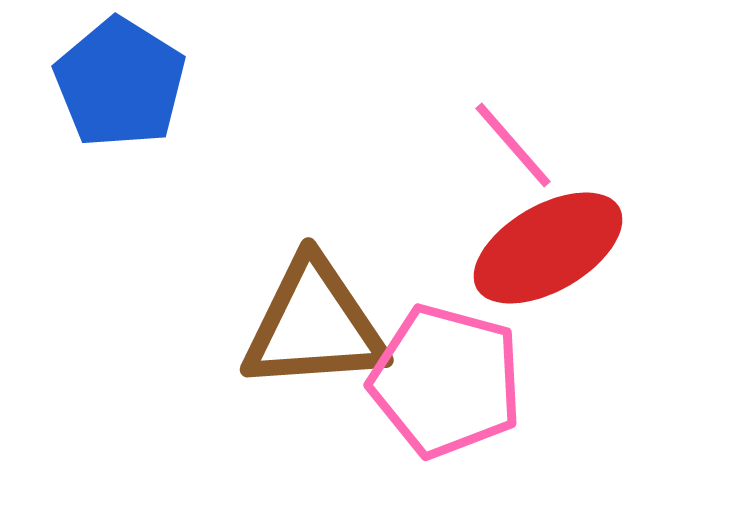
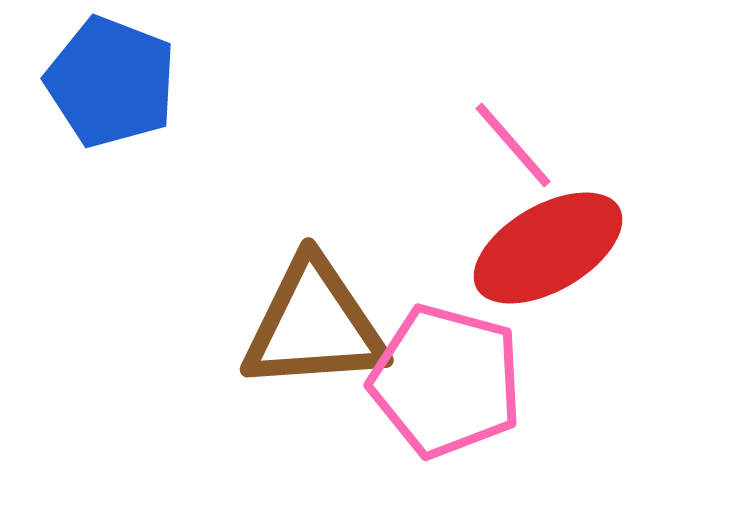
blue pentagon: moved 9 px left, 1 px up; rotated 11 degrees counterclockwise
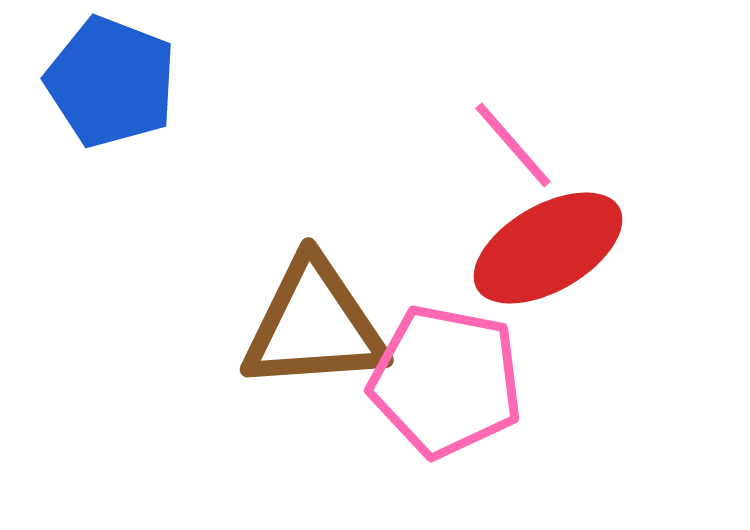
pink pentagon: rotated 4 degrees counterclockwise
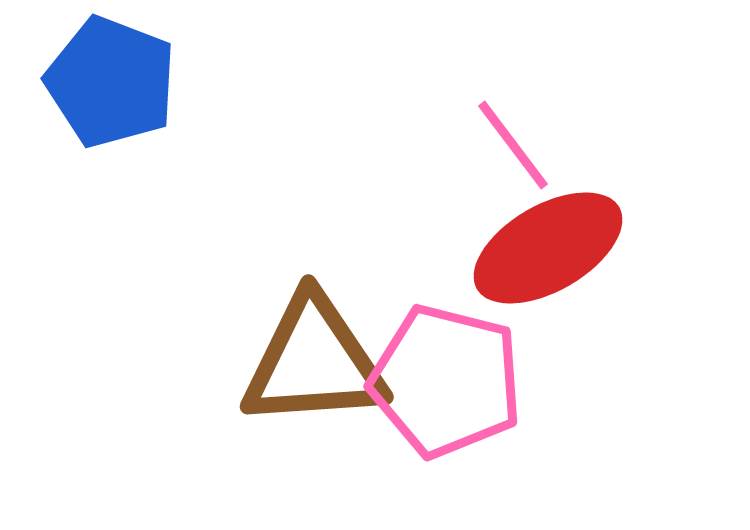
pink line: rotated 4 degrees clockwise
brown triangle: moved 37 px down
pink pentagon: rotated 3 degrees clockwise
